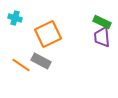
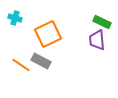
purple trapezoid: moved 5 px left, 3 px down
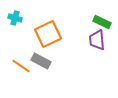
orange line: moved 1 px down
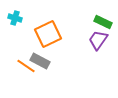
green rectangle: moved 1 px right
purple trapezoid: moved 1 px right; rotated 40 degrees clockwise
gray rectangle: moved 1 px left
orange line: moved 5 px right
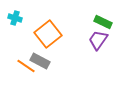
orange square: rotated 12 degrees counterclockwise
